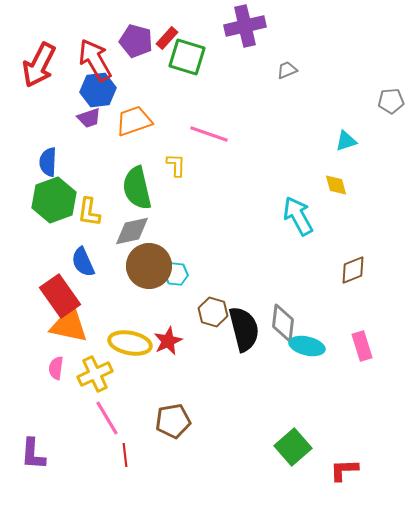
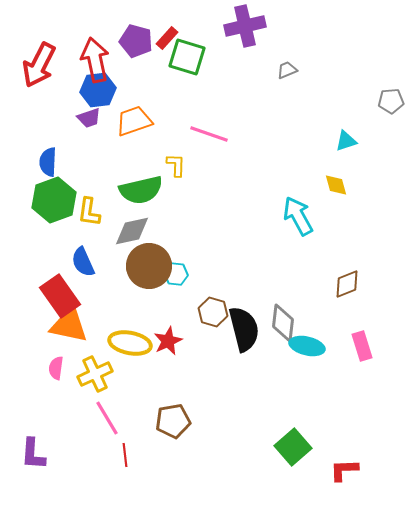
red arrow at (95, 60): rotated 18 degrees clockwise
green semicircle at (137, 188): moved 4 px right, 2 px down; rotated 90 degrees counterclockwise
brown diamond at (353, 270): moved 6 px left, 14 px down
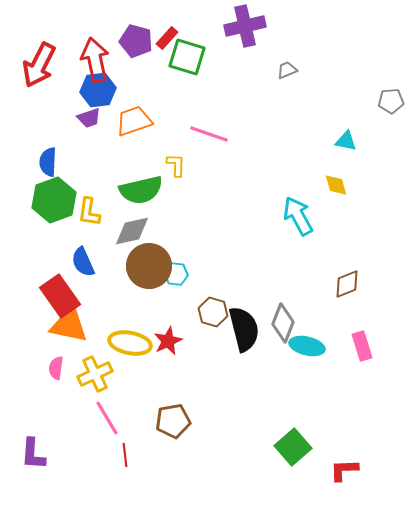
cyan triangle at (346, 141): rotated 30 degrees clockwise
gray diamond at (283, 323): rotated 15 degrees clockwise
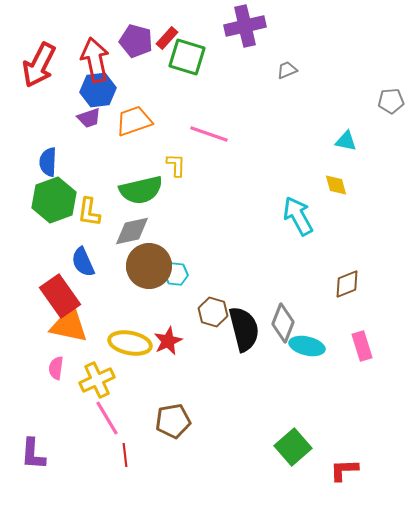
yellow cross at (95, 374): moved 2 px right, 6 px down
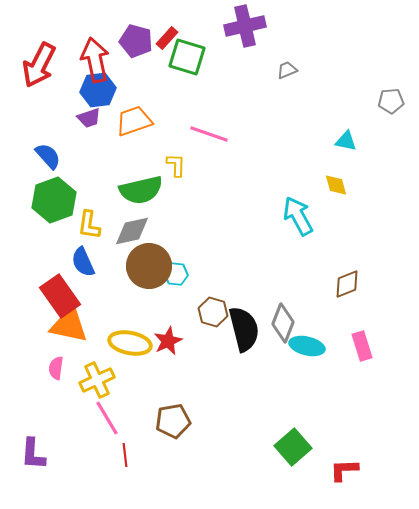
blue semicircle at (48, 162): moved 6 px up; rotated 136 degrees clockwise
yellow L-shape at (89, 212): moved 13 px down
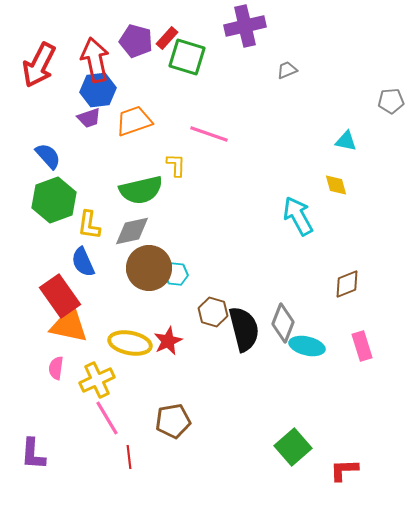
brown circle at (149, 266): moved 2 px down
red line at (125, 455): moved 4 px right, 2 px down
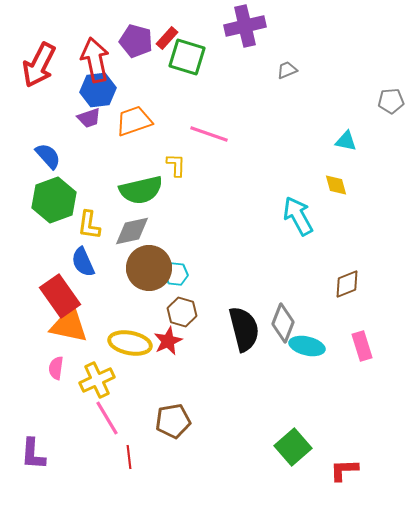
brown hexagon at (213, 312): moved 31 px left
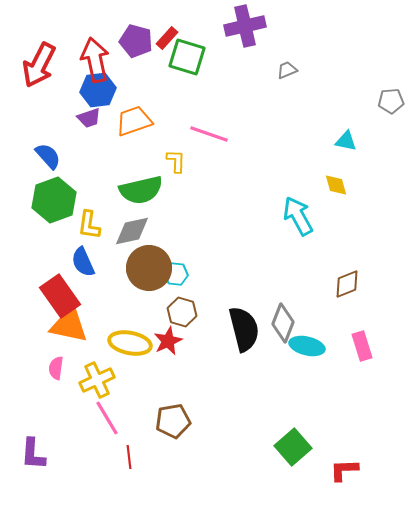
yellow L-shape at (176, 165): moved 4 px up
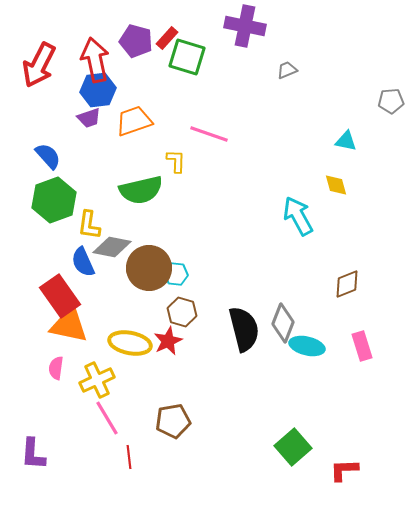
purple cross at (245, 26): rotated 24 degrees clockwise
gray diamond at (132, 231): moved 20 px left, 16 px down; rotated 24 degrees clockwise
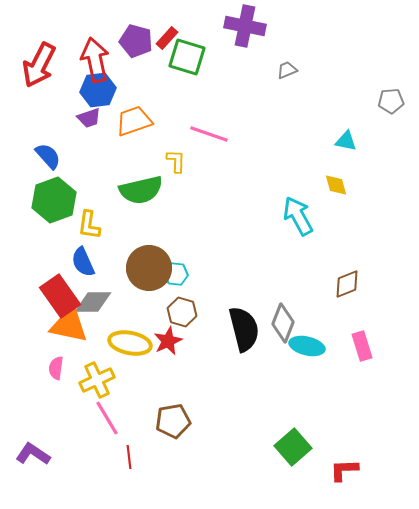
gray diamond at (112, 247): moved 19 px left, 55 px down; rotated 12 degrees counterclockwise
purple L-shape at (33, 454): rotated 120 degrees clockwise
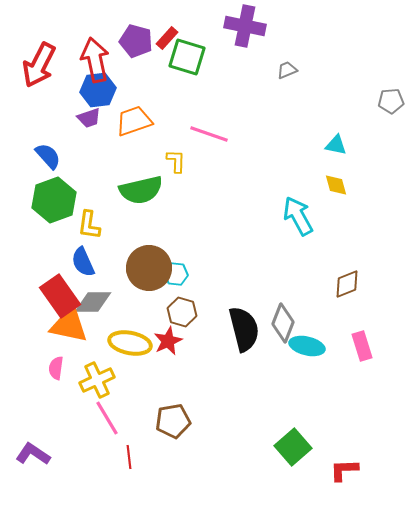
cyan triangle at (346, 141): moved 10 px left, 4 px down
